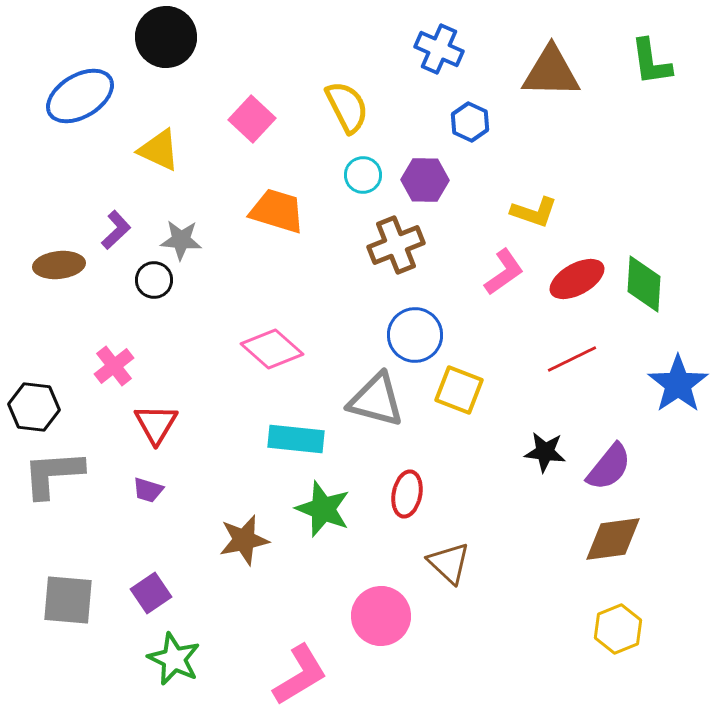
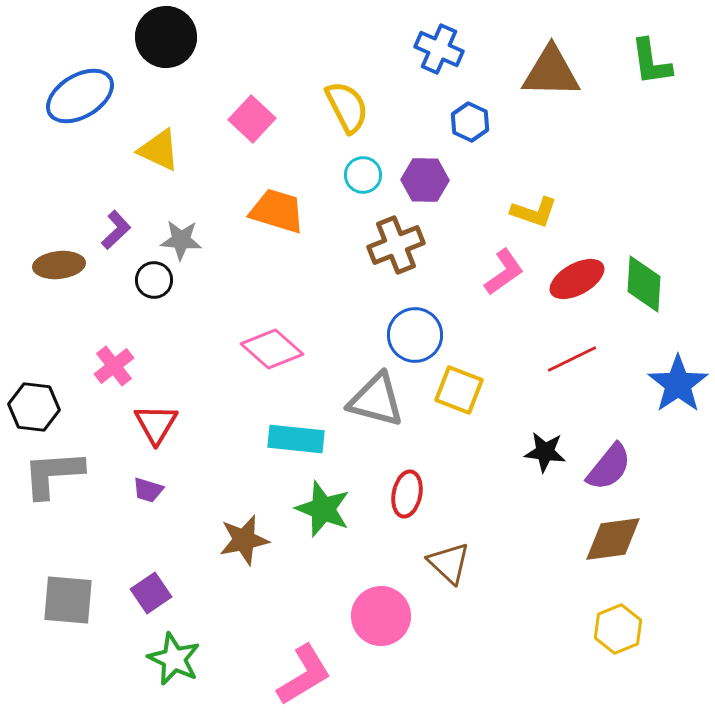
pink L-shape at (300, 675): moved 4 px right
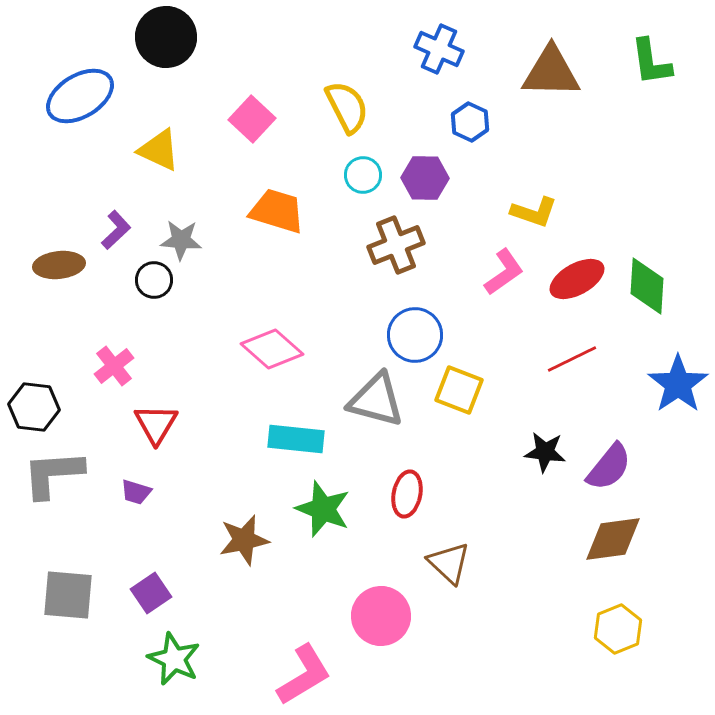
purple hexagon at (425, 180): moved 2 px up
green diamond at (644, 284): moved 3 px right, 2 px down
purple trapezoid at (148, 490): moved 12 px left, 2 px down
gray square at (68, 600): moved 5 px up
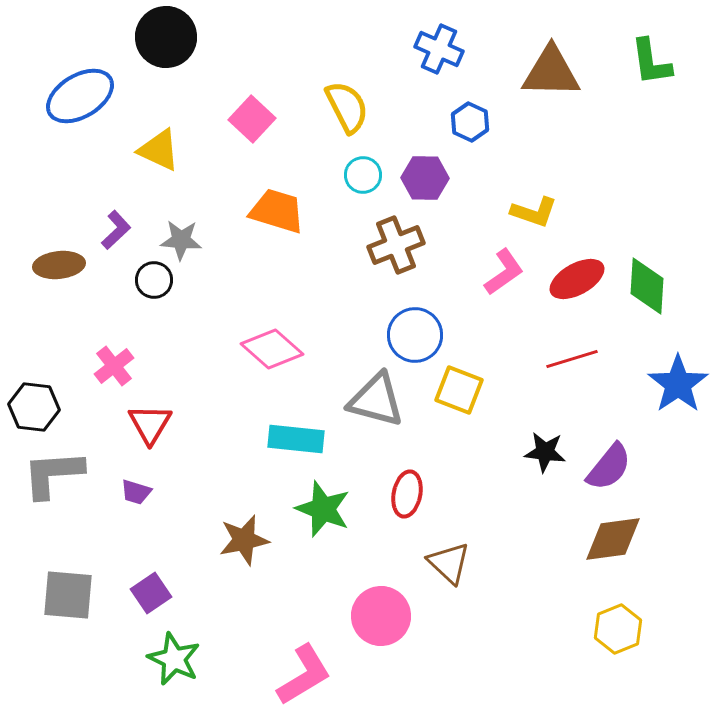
red line at (572, 359): rotated 9 degrees clockwise
red triangle at (156, 424): moved 6 px left
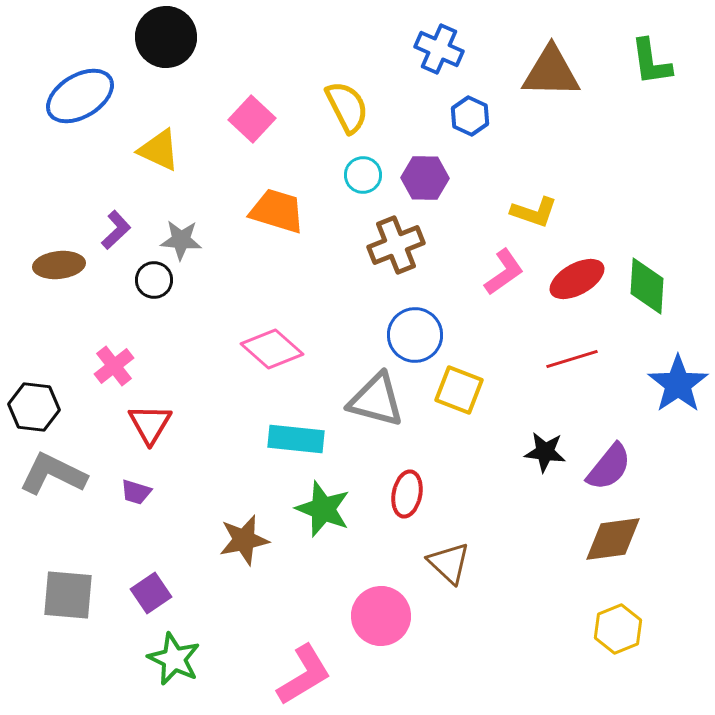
blue hexagon at (470, 122): moved 6 px up
gray L-shape at (53, 474): rotated 30 degrees clockwise
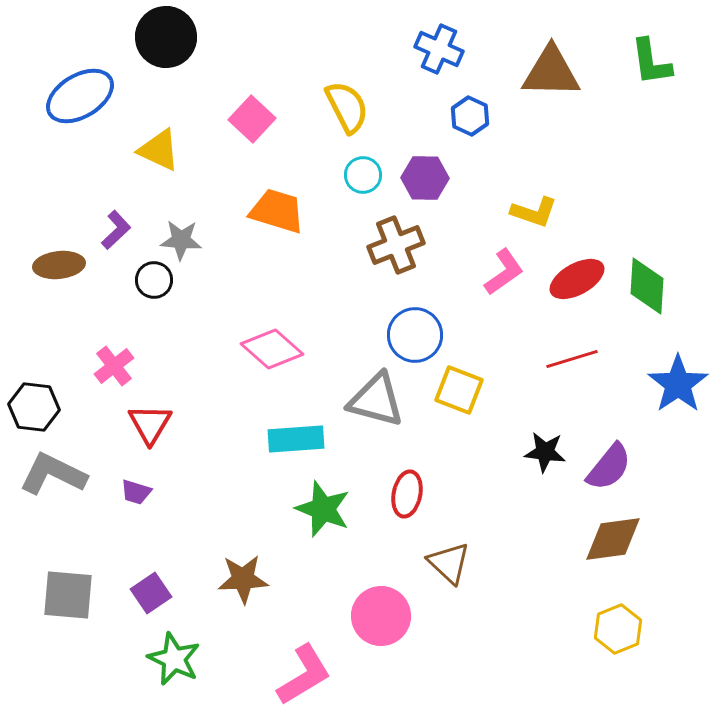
cyan rectangle at (296, 439): rotated 10 degrees counterclockwise
brown star at (244, 540): moved 1 px left, 39 px down; rotated 9 degrees clockwise
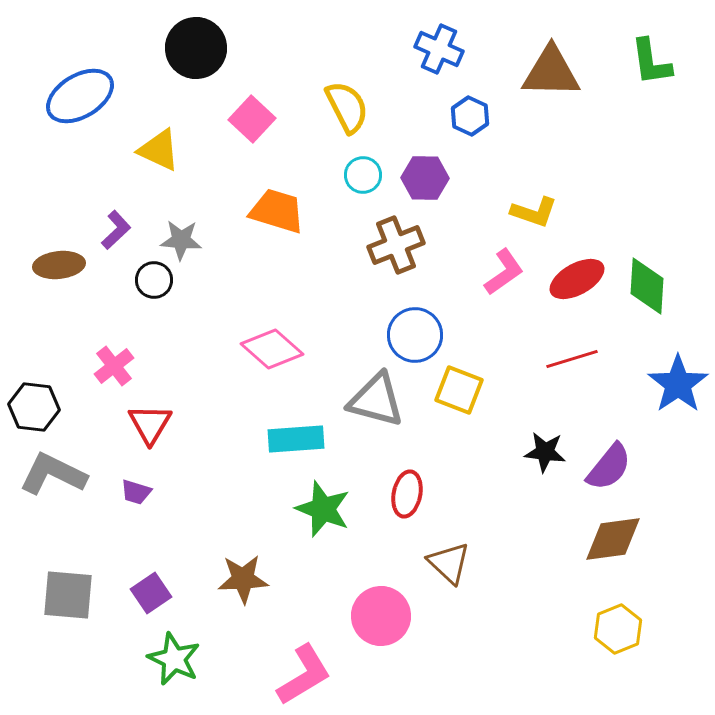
black circle at (166, 37): moved 30 px right, 11 px down
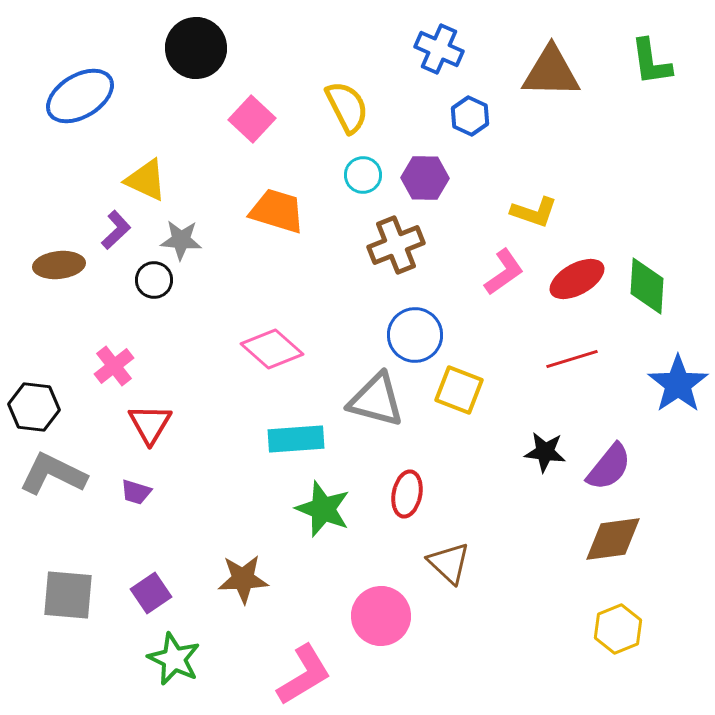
yellow triangle at (159, 150): moved 13 px left, 30 px down
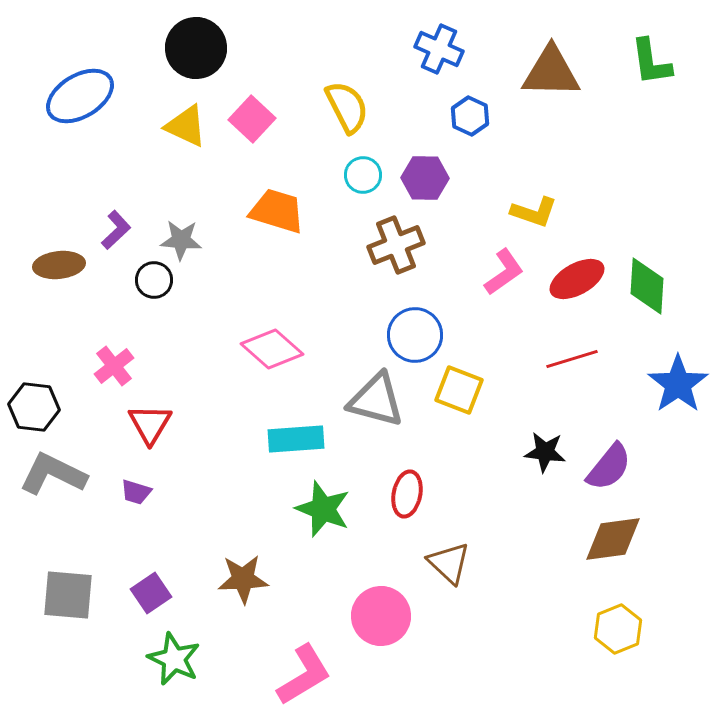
yellow triangle at (146, 180): moved 40 px right, 54 px up
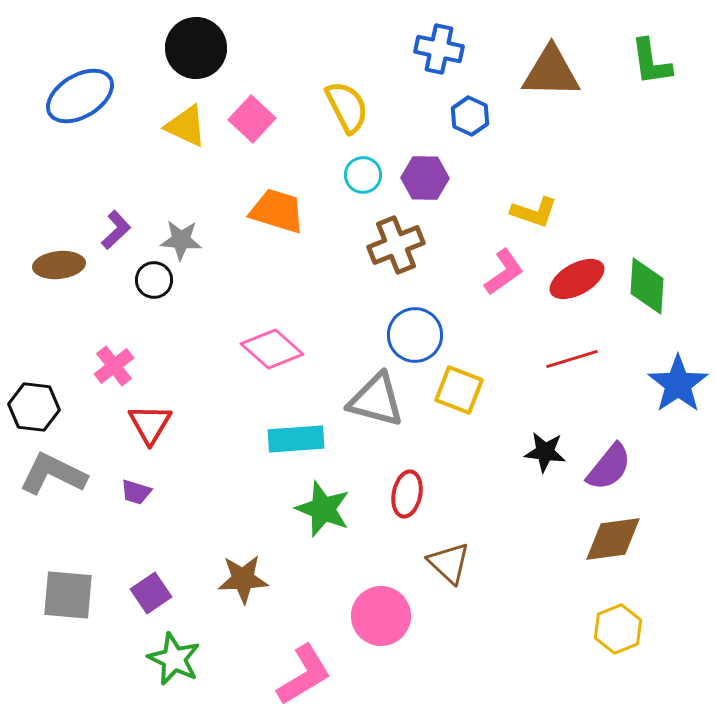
blue cross at (439, 49): rotated 12 degrees counterclockwise
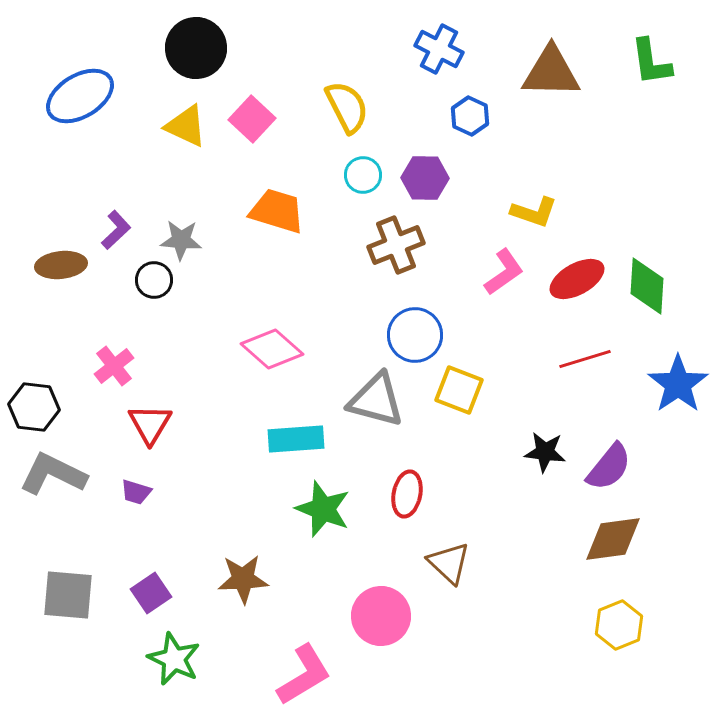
blue cross at (439, 49): rotated 15 degrees clockwise
brown ellipse at (59, 265): moved 2 px right
red line at (572, 359): moved 13 px right
yellow hexagon at (618, 629): moved 1 px right, 4 px up
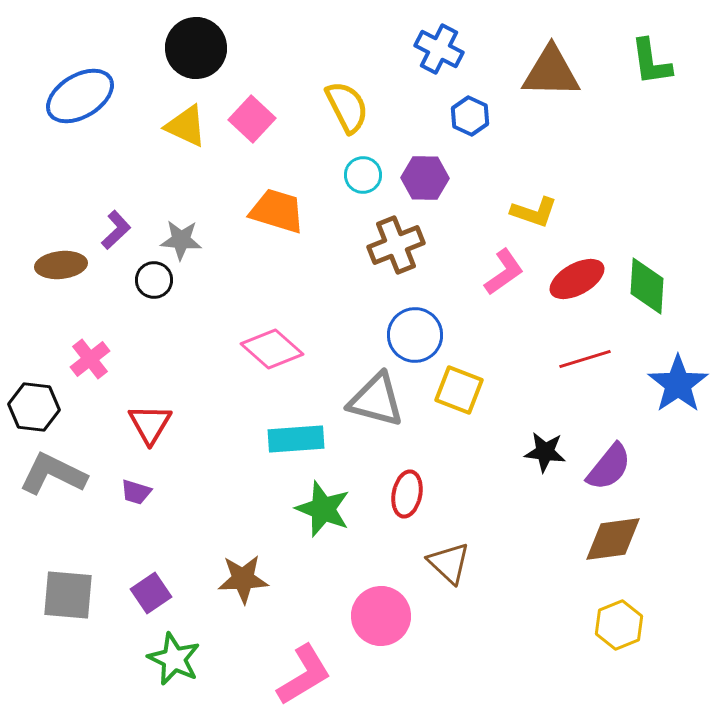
pink cross at (114, 366): moved 24 px left, 7 px up
